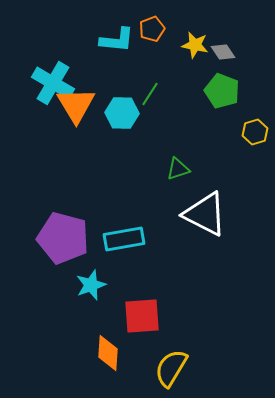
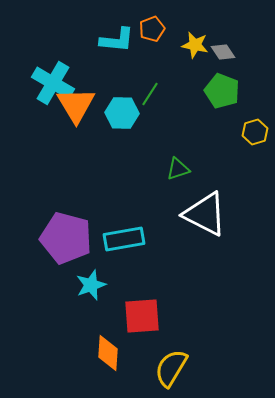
purple pentagon: moved 3 px right
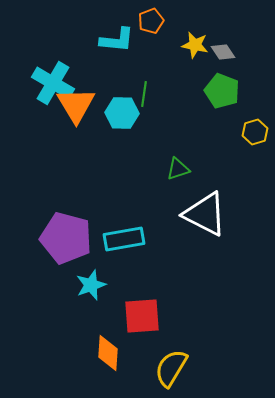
orange pentagon: moved 1 px left, 8 px up
green line: moved 6 px left; rotated 25 degrees counterclockwise
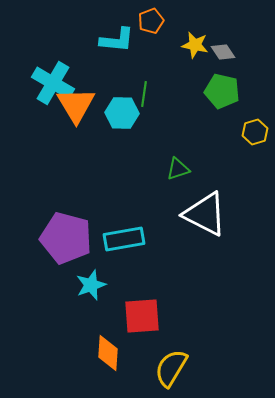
green pentagon: rotated 8 degrees counterclockwise
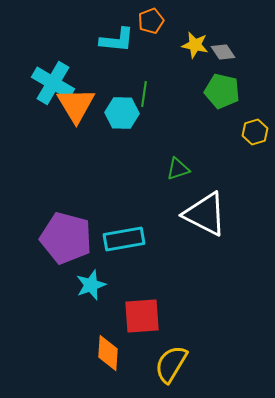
yellow semicircle: moved 4 px up
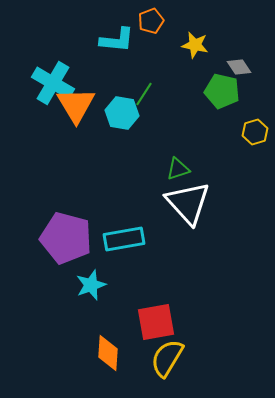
gray diamond: moved 16 px right, 15 px down
green line: rotated 25 degrees clockwise
cyan hexagon: rotated 8 degrees clockwise
white triangle: moved 17 px left, 11 px up; rotated 21 degrees clockwise
red square: moved 14 px right, 6 px down; rotated 6 degrees counterclockwise
yellow semicircle: moved 4 px left, 6 px up
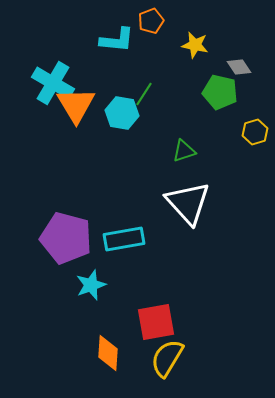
green pentagon: moved 2 px left, 1 px down
green triangle: moved 6 px right, 18 px up
